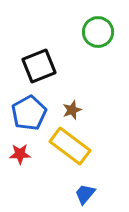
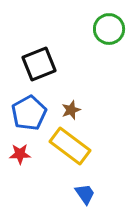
green circle: moved 11 px right, 3 px up
black square: moved 2 px up
brown star: moved 1 px left
blue trapezoid: rotated 105 degrees clockwise
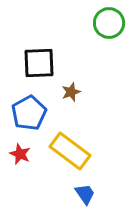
green circle: moved 6 px up
black square: moved 1 px up; rotated 20 degrees clockwise
brown star: moved 18 px up
yellow rectangle: moved 5 px down
red star: rotated 25 degrees clockwise
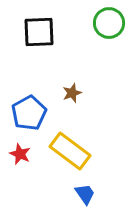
black square: moved 31 px up
brown star: moved 1 px right, 1 px down
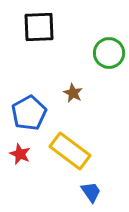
green circle: moved 30 px down
black square: moved 5 px up
brown star: moved 1 px right; rotated 24 degrees counterclockwise
blue trapezoid: moved 6 px right, 2 px up
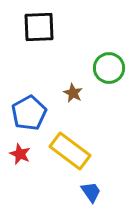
green circle: moved 15 px down
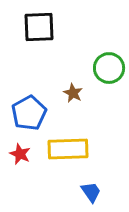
yellow rectangle: moved 2 px left, 2 px up; rotated 39 degrees counterclockwise
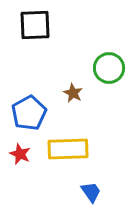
black square: moved 4 px left, 2 px up
